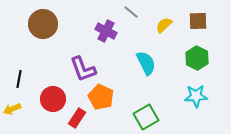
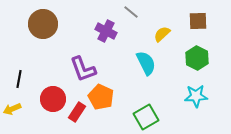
yellow semicircle: moved 2 px left, 9 px down
red rectangle: moved 6 px up
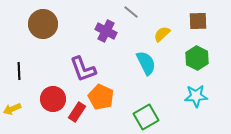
black line: moved 8 px up; rotated 12 degrees counterclockwise
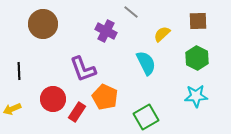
orange pentagon: moved 4 px right
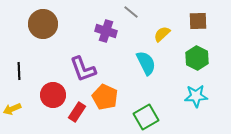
purple cross: rotated 10 degrees counterclockwise
red circle: moved 4 px up
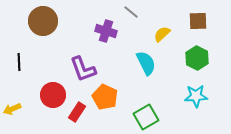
brown circle: moved 3 px up
black line: moved 9 px up
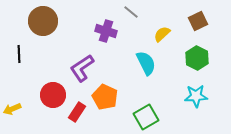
brown square: rotated 24 degrees counterclockwise
black line: moved 8 px up
purple L-shape: moved 1 px left, 1 px up; rotated 76 degrees clockwise
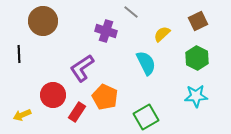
yellow arrow: moved 10 px right, 6 px down
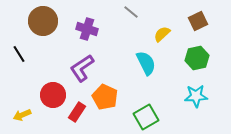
purple cross: moved 19 px left, 2 px up
black line: rotated 30 degrees counterclockwise
green hexagon: rotated 20 degrees clockwise
